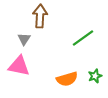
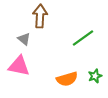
gray triangle: rotated 24 degrees counterclockwise
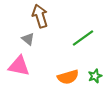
brown arrow: rotated 20 degrees counterclockwise
gray triangle: moved 4 px right
orange semicircle: moved 1 px right, 2 px up
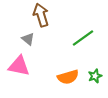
brown arrow: moved 1 px right, 1 px up
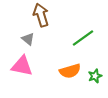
pink triangle: moved 3 px right
orange semicircle: moved 2 px right, 6 px up
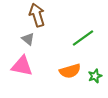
brown arrow: moved 4 px left
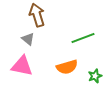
green line: rotated 15 degrees clockwise
orange semicircle: moved 3 px left, 4 px up
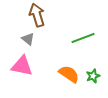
orange semicircle: moved 2 px right, 7 px down; rotated 130 degrees counterclockwise
green star: moved 2 px left
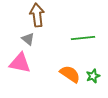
brown arrow: rotated 10 degrees clockwise
green line: rotated 15 degrees clockwise
pink triangle: moved 2 px left, 3 px up
orange semicircle: moved 1 px right
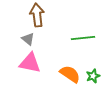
pink triangle: moved 10 px right
